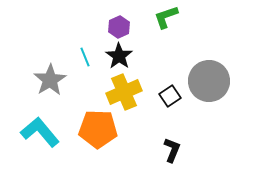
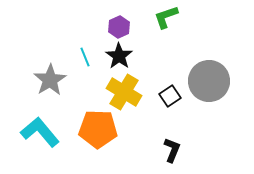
yellow cross: rotated 36 degrees counterclockwise
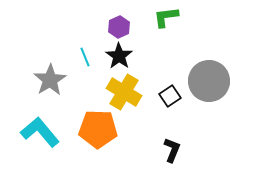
green L-shape: rotated 12 degrees clockwise
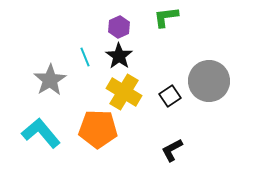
cyan L-shape: moved 1 px right, 1 px down
black L-shape: rotated 140 degrees counterclockwise
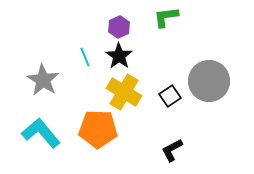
gray star: moved 7 px left; rotated 8 degrees counterclockwise
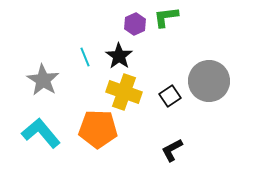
purple hexagon: moved 16 px right, 3 px up
yellow cross: rotated 12 degrees counterclockwise
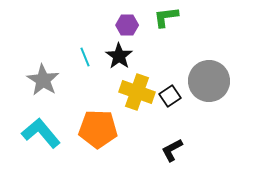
purple hexagon: moved 8 px left, 1 px down; rotated 25 degrees clockwise
yellow cross: moved 13 px right
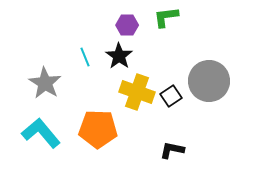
gray star: moved 2 px right, 3 px down
black square: moved 1 px right
black L-shape: rotated 40 degrees clockwise
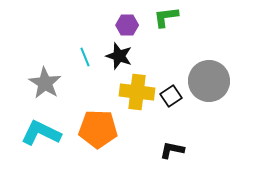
black star: rotated 16 degrees counterclockwise
yellow cross: rotated 12 degrees counterclockwise
cyan L-shape: rotated 24 degrees counterclockwise
